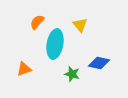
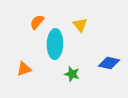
cyan ellipse: rotated 8 degrees counterclockwise
blue diamond: moved 10 px right
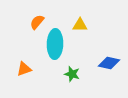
yellow triangle: rotated 49 degrees counterclockwise
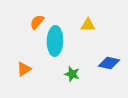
yellow triangle: moved 8 px right
cyan ellipse: moved 3 px up
orange triangle: rotated 14 degrees counterclockwise
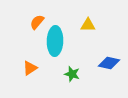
orange triangle: moved 6 px right, 1 px up
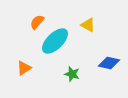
yellow triangle: rotated 28 degrees clockwise
cyan ellipse: rotated 44 degrees clockwise
orange triangle: moved 6 px left
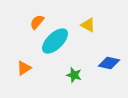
green star: moved 2 px right, 1 px down
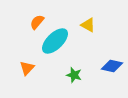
blue diamond: moved 3 px right, 3 px down
orange triangle: moved 3 px right; rotated 14 degrees counterclockwise
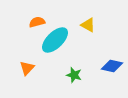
orange semicircle: rotated 35 degrees clockwise
cyan ellipse: moved 1 px up
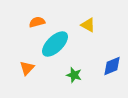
cyan ellipse: moved 4 px down
blue diamond: rotated 35 degrees counterclockwise
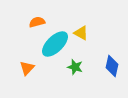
yellow triangle: moved 7 px left, 8 px down
blue diamond: rotated 55 degrees counterclockwise
green star: moved 1 px right, 8 px up
